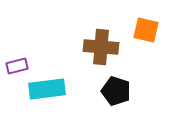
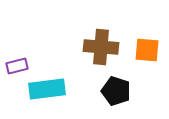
orange square: moved 1 px right, 20 px down; rotated 8 degrees counterclockwise
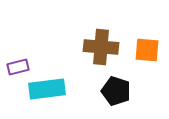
purple rectangle: moved 1 px right, 1 px down
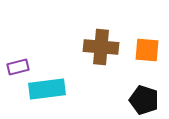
black pentagon: moved 28 px right, 9 px down
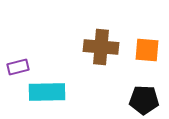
cyan rectangle: moved 3 px down; rotated 6 degrees clockwise
black pentagon: rotated 16 degrees counterclockwise
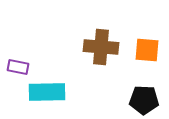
purple rectangle: rotated 25 degrees clockwise
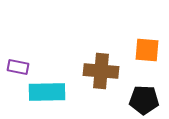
brown cross: moved 24 px down
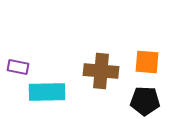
orange square: moved 12 px down
black pentagon: moved 1 px right, 1 px down
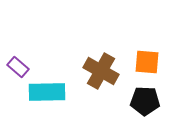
purple rectangle: rotated 30 degrees clockwise
brown cross: rotated 24 degrees clockwise
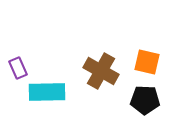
orange square: rotated 8 degrees clockwise
purple rectangle: moved 1 px down; rotated 25 degrees clockwise
black pentagon: moved 1 px up
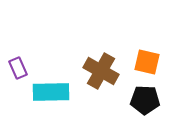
cyan rectangle: moved 4 px right
